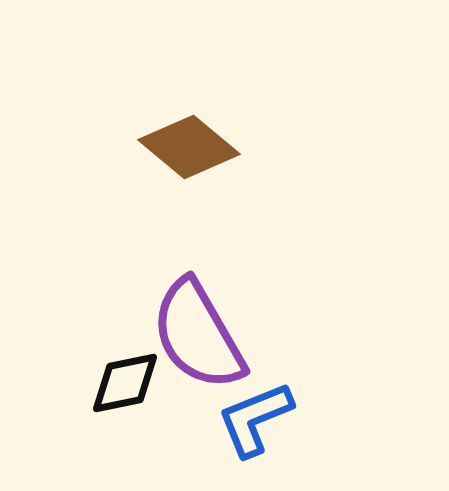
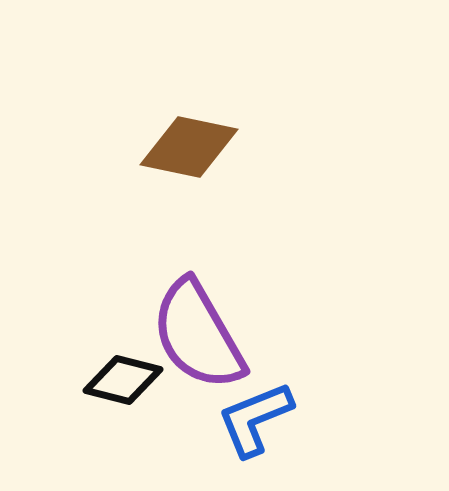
brown diamond: rotated 28 degrees counterclockwise
black diamond: moved 2 px left, 3 px up; rotated 26 degrees clockwise
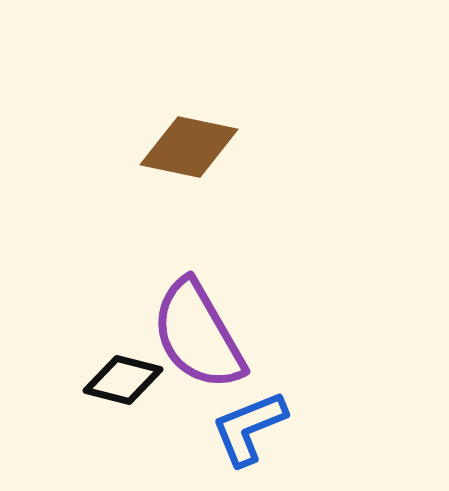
blue L-shape: moved 6 px left, 9 px down
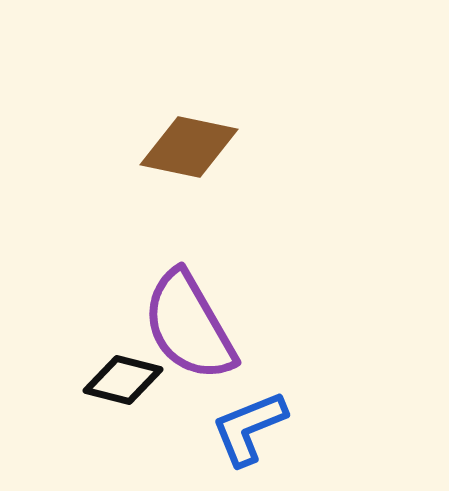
purple semicircle: moved 9 px left, 9 px up
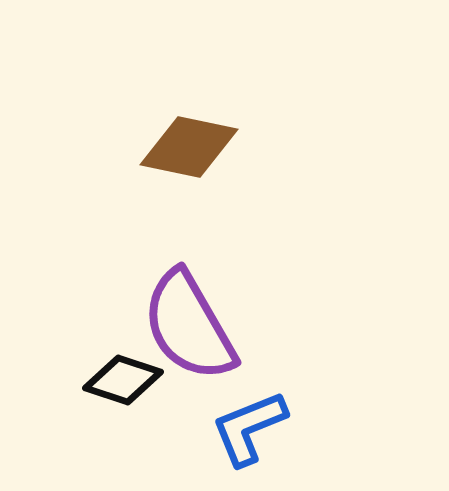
black diamond: rotated 4 degrees clockwise
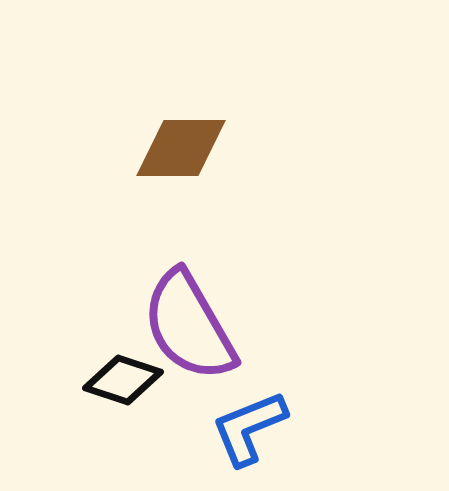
brown diamond: moved 8 px left, 1 px down; rotated 12 degrees counterclockwise
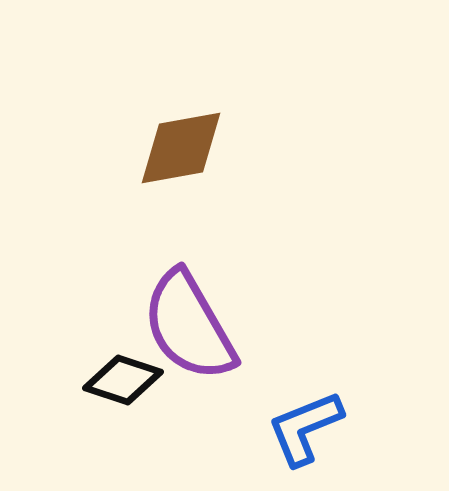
brown diamond: rotated 10 degrees counterclockwise
blue L-shape: moved 56 px right
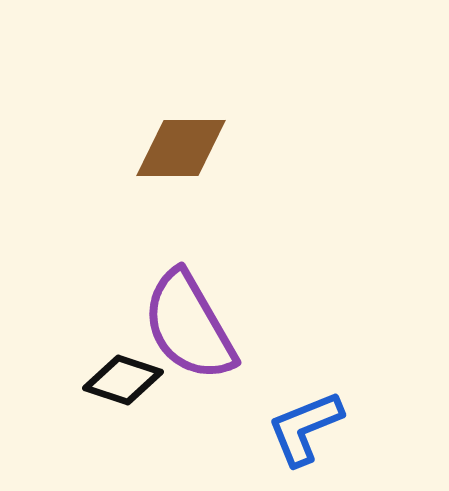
brown diamond: rotated 10 degrees clockwise
